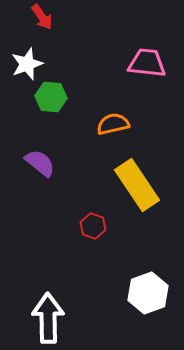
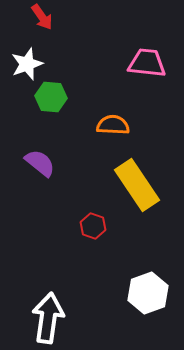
orange semicircle: moved 1 px down; rotated 16 degrees clockwise
white arrow: rotated 9 degrees clockwise
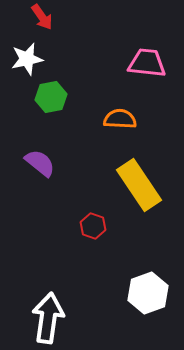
white star: moved 5 px up; rotated 8 degrees clockwise
green hexagon: rotated 16 degrees counterclockwise
orange semicircle: moved 7 px right, 6 px up
yellow rectangle: moved 2 px right
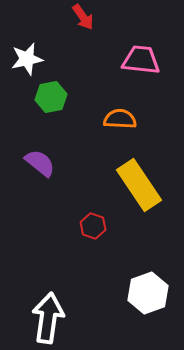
red arrow: moved 41 px right
pink trapezoid: moved 6 px left, 3 px up
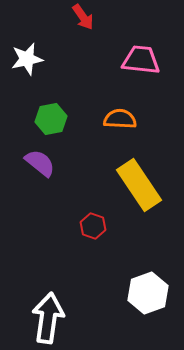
green hexagon: moved 22 px down
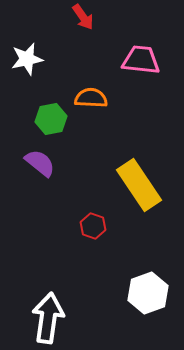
orange semicircle: moved 29 px left, 21 px up
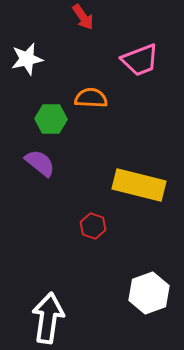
pink trapezoid: moved 1 px left; rotated 153 degrees clockwise
green hexagon: rotated 12 degrees clockwise
yellow rectangle: rotated 42 degrees counterclockwise
white hexagon: moved 1 px right
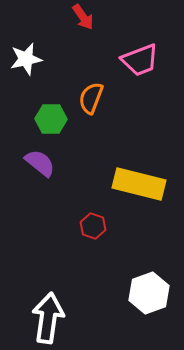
white star: moved 1 px left
orange semicircle: rotated 72 degrees counterclockwise
yellow rectangle: moved 1 px up
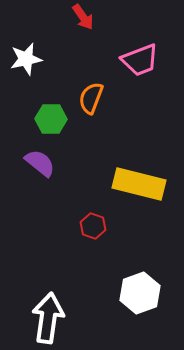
white hexagon: moved 9 px left
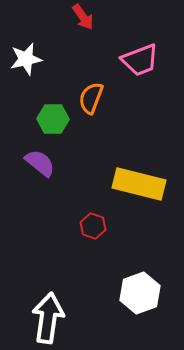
green hexagon: moved 2 px right
